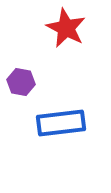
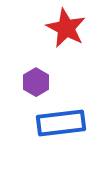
purple hexagon: moved 15 px right; rotated 20 degrees clockwise
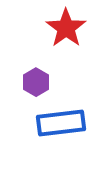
red star: rotated 9 degrees clockwise
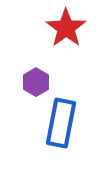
blue rectangle: rotated 72 degrees counterclockwise
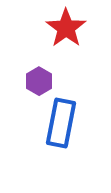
purple hexagon: moved 3 px right, 1 px up
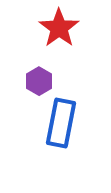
red star: moved 7 px left
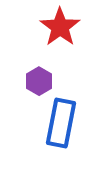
red star: moved 1 px right, 1 px up
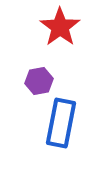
purple hexagon: rotated 20 degrees clockwise
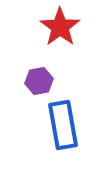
blue rectangle: moved 2 px right, 2 px down; rotated 21 degrees counterclockwise
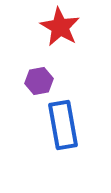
red star: rotated 6 degrees counterclockwise
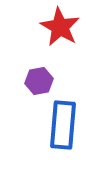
blue rectangle: rotated 15 degrees clockwise
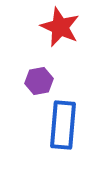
red star: rotated 6 degrees counterclockwise
